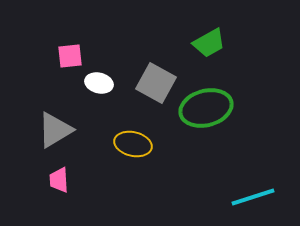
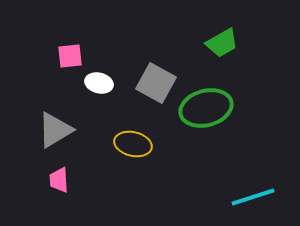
green trapezoid: moved 13 px right
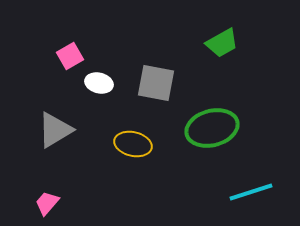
pink square: rotated 24 degrees counterclockwise
gray square: rotated 18 degrees counterclockwise
green ellipse: moved 6 px right, 20 px down
pink trapezoid: moved 12 px left, 23 px down; rotated 44 degrees clockwise
cyan line: moved 2 px left, 5 px up
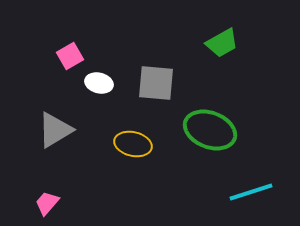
gray square: rotated 6 degrees counterclockwise
green ellipse: moved 2 px left, 2 px down; rotated 36 degrees clockwise
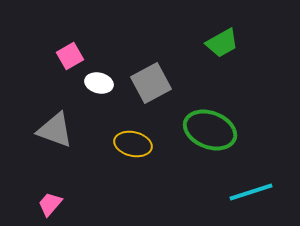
gray square: moved 5 px left; rotated 33 degrees counterclockwise
gray triangle: rotated 51 degrees clockwise
pink trapezoid: moved 3 px right, 1 px down
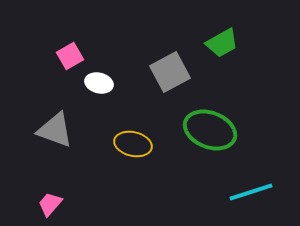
gray square: moved 19 px right, 11 px up
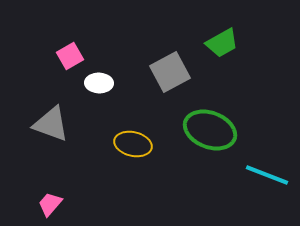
white ellipse: rotated 12 degrees counterclockwise
gray triangle: moved 4 px left, 6 px up
cyan line: moved 16 px right, 17 px up; rotated 39 degrees clockwise
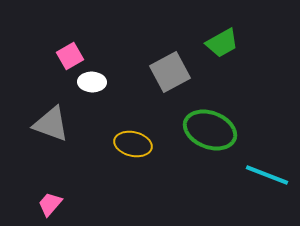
white ellipse: moved 7 px left, 1 px up
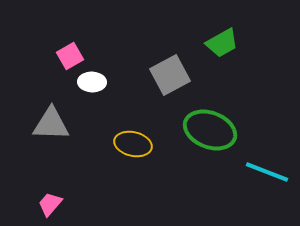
gray square: moved 3 px down
gray triangle: rotated 18 degrees counterclockwise
cyan line: moved 3 px up
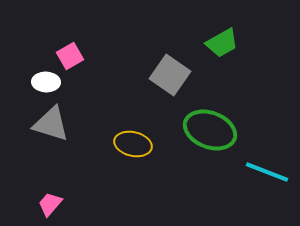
gray square: rotated 27 degrees counterclockwise
white ellipse: moved 46 px left
gray triangle: rotated 15 degrees clockwise
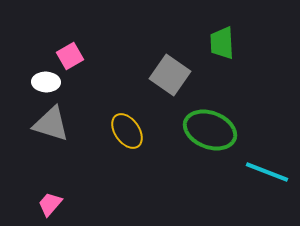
green trapezoid: rotated 116 degrees clockwise
yellow ellipse: moved 6 px left, 13 px up; rotated 42 degrees clockwise
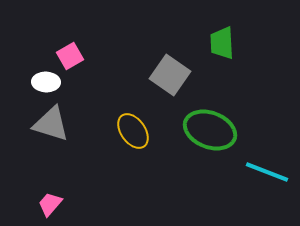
yellow ellipse: moved 6 px right
